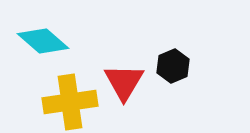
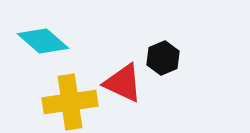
black hexagon: moved 10 px left, 8 px up
red triangle: moved 1 px left, 1 px down; rotated 36 degrees counterclockwise
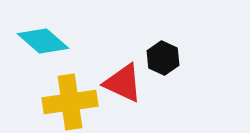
black hexagon: rotated 12 degrees counterclockwise
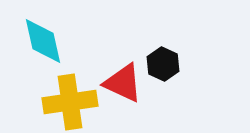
cyan diamond: rotated 36 degrees clockwise
black hexagon: moved 6 px down
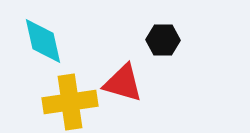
black hexagon: moved 24 px up; rotated 24 degrees counterclockwise
red triangle: rotated 9 degrees counterclockwise
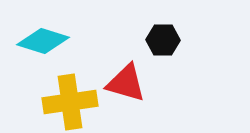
cyan diamond: rotated 60 degrees counterclockwise
red triangle: moved 3 px right
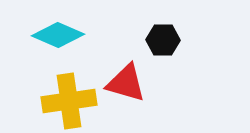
cyan diamond: moved 15 px right, 6 px up; rotated 6 degrees clockwise
yellow cross: moved 1 px left, 1 px up
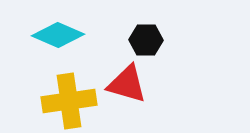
black hexagon: moved 17 px left
red triangle: moved 1 px right, 1 px down
